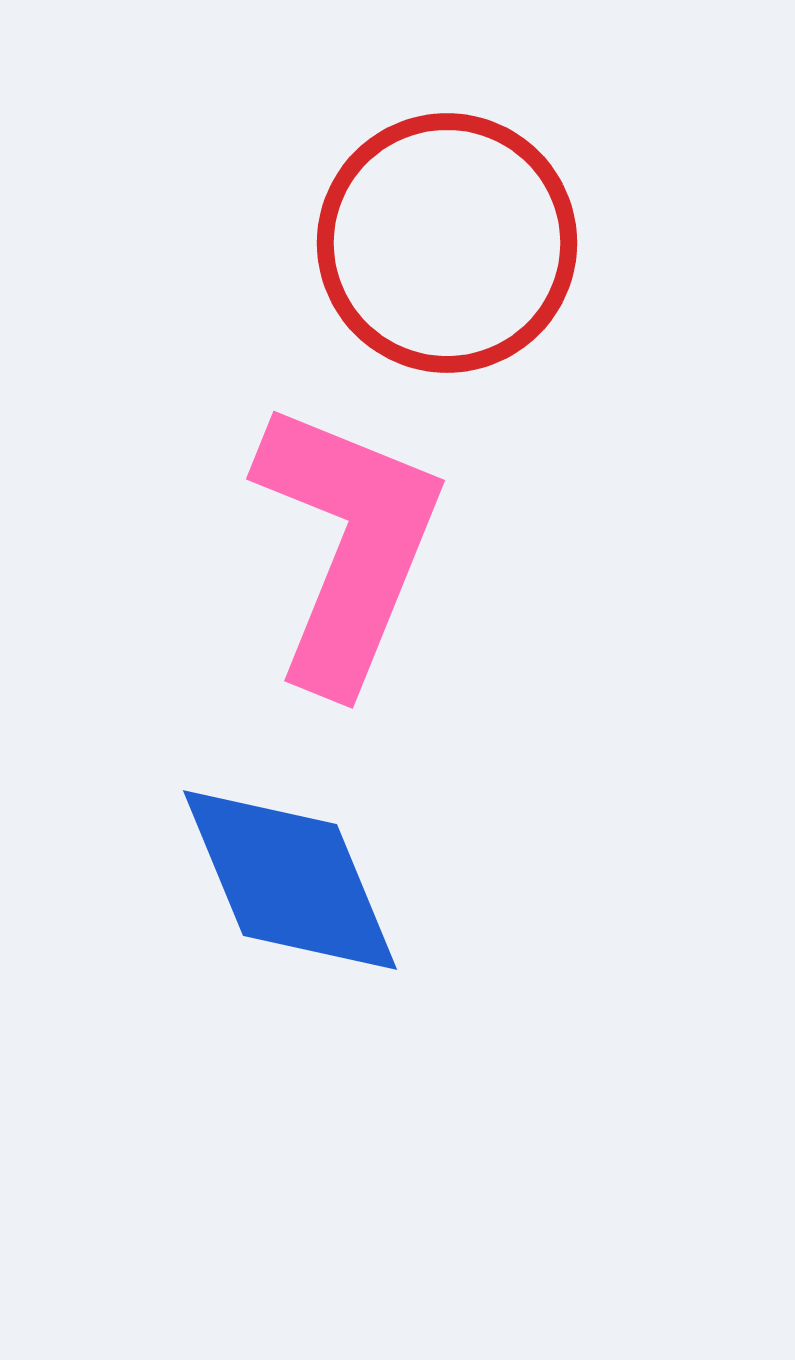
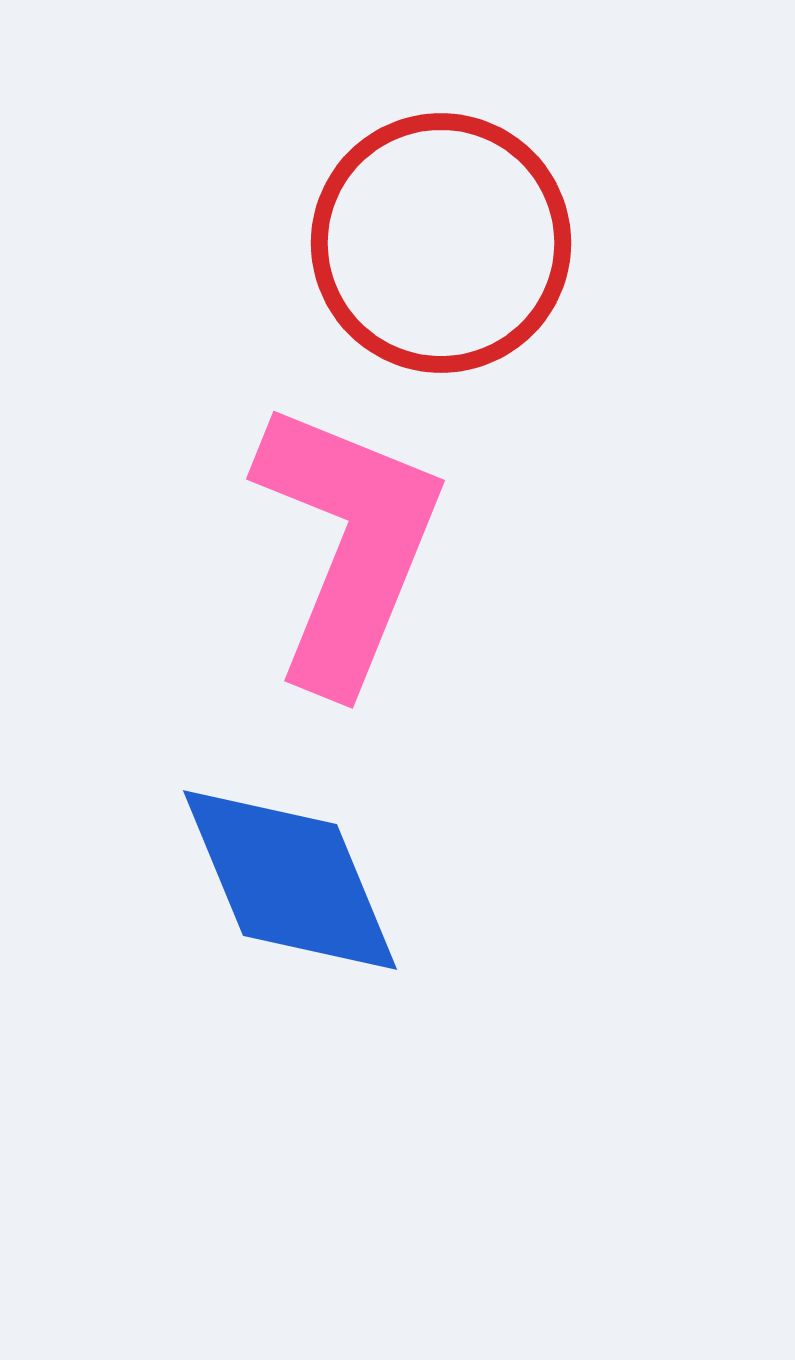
red circle: moved 6 px left
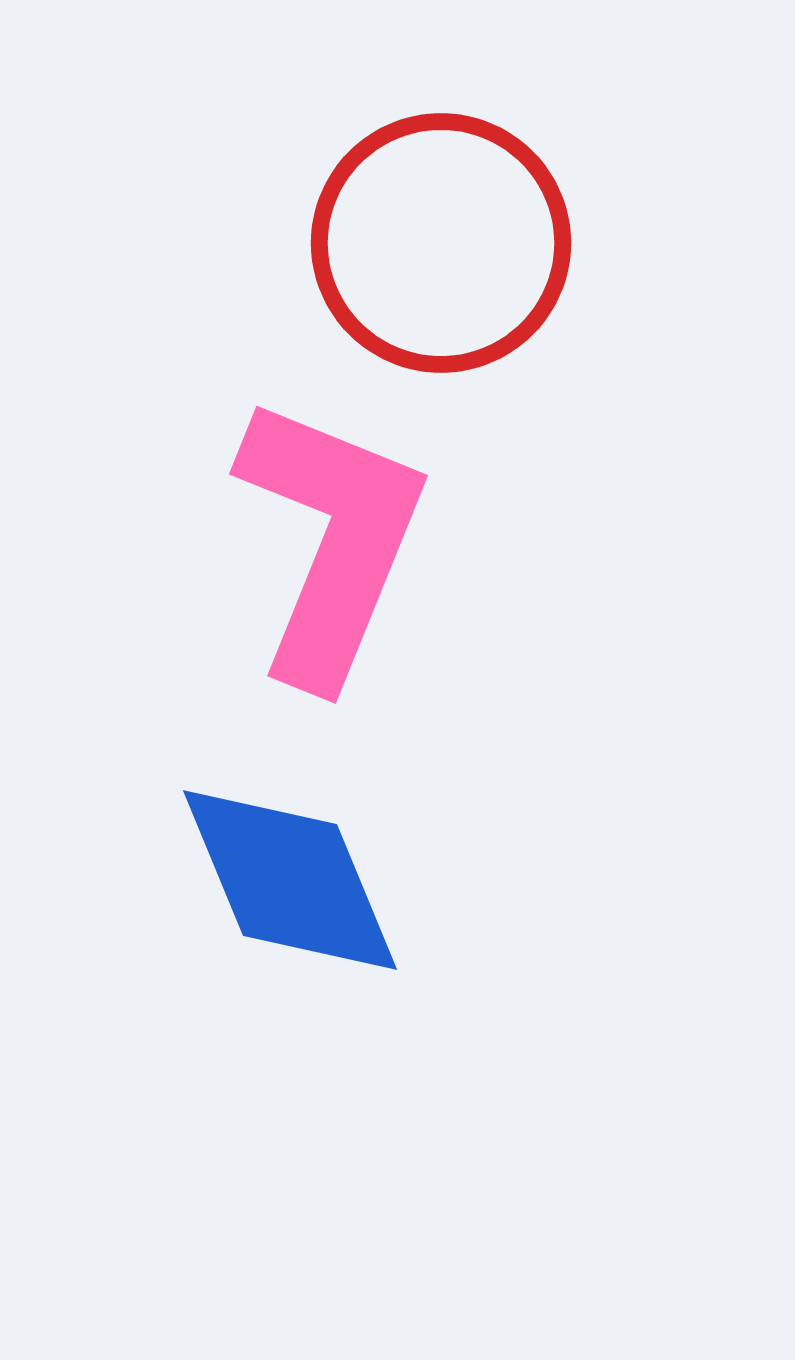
pink L-shape: moved 17 px left, 5 px up
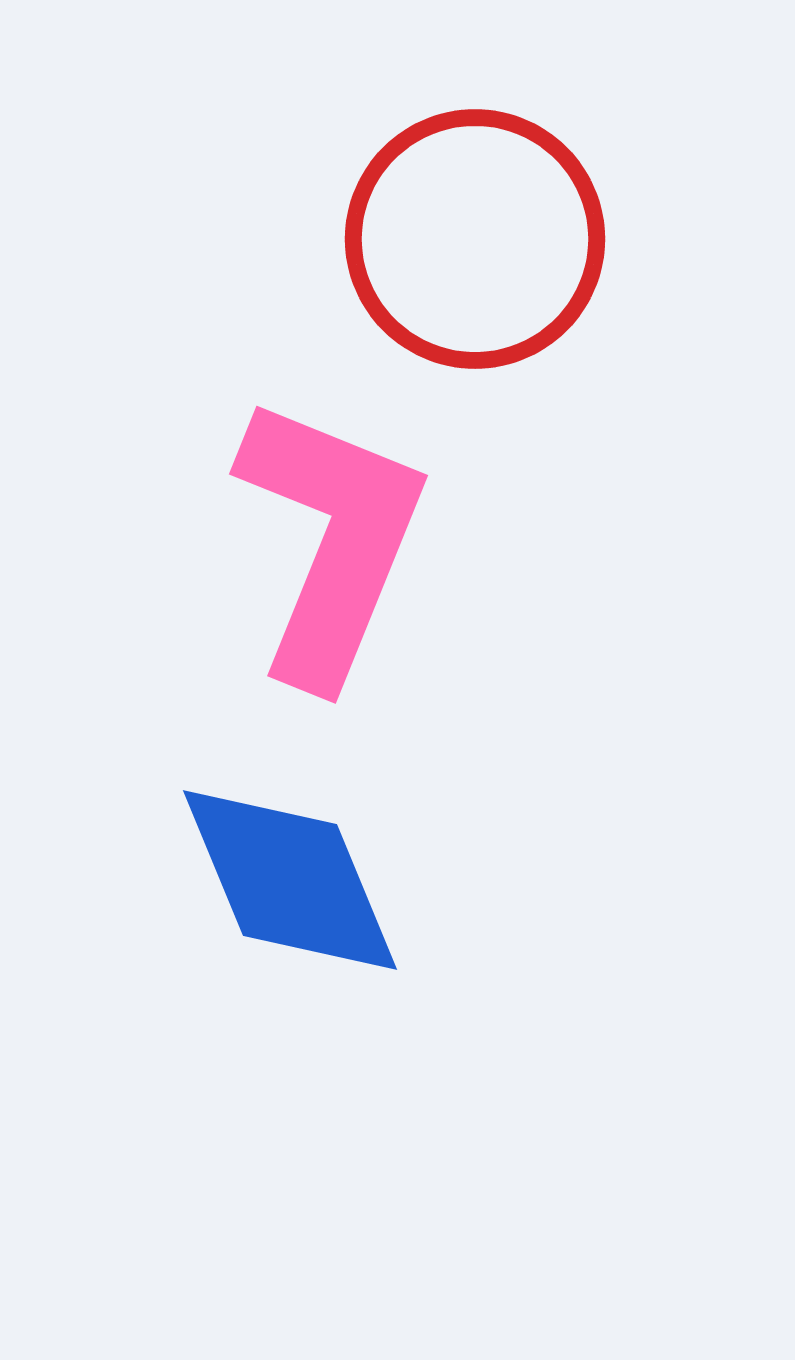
red circle: moved 34 px right, 4 px up
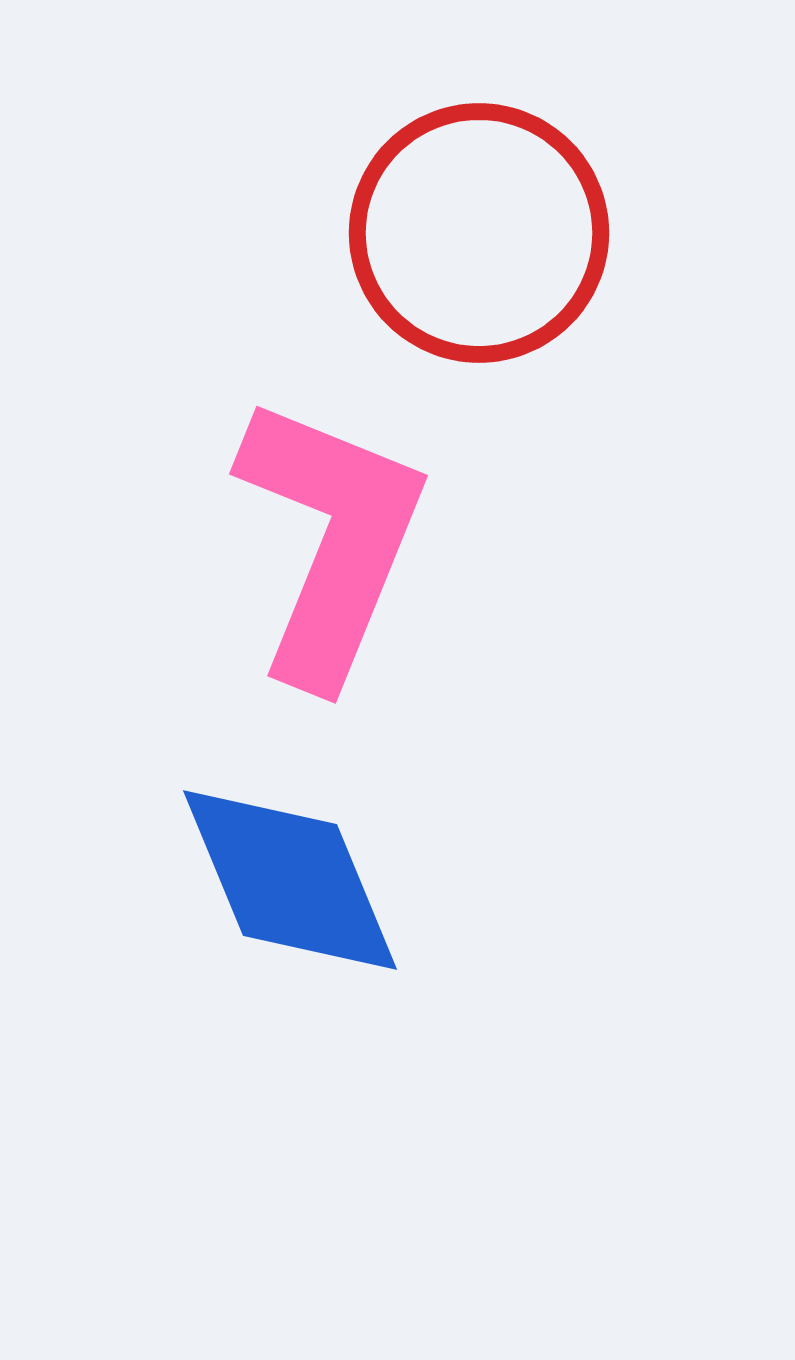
red circle: moved 4 px right, 6 px up
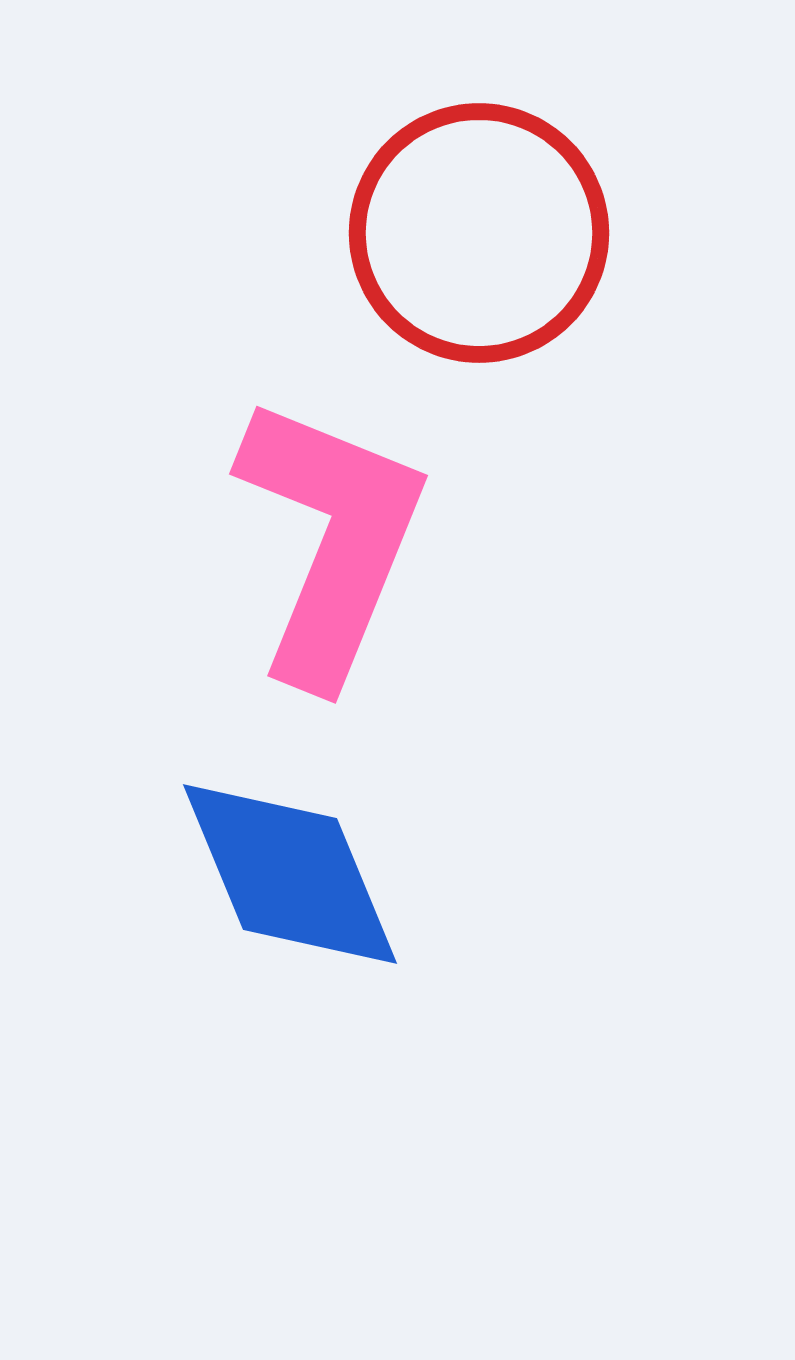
blue diamond: moved 6 px up
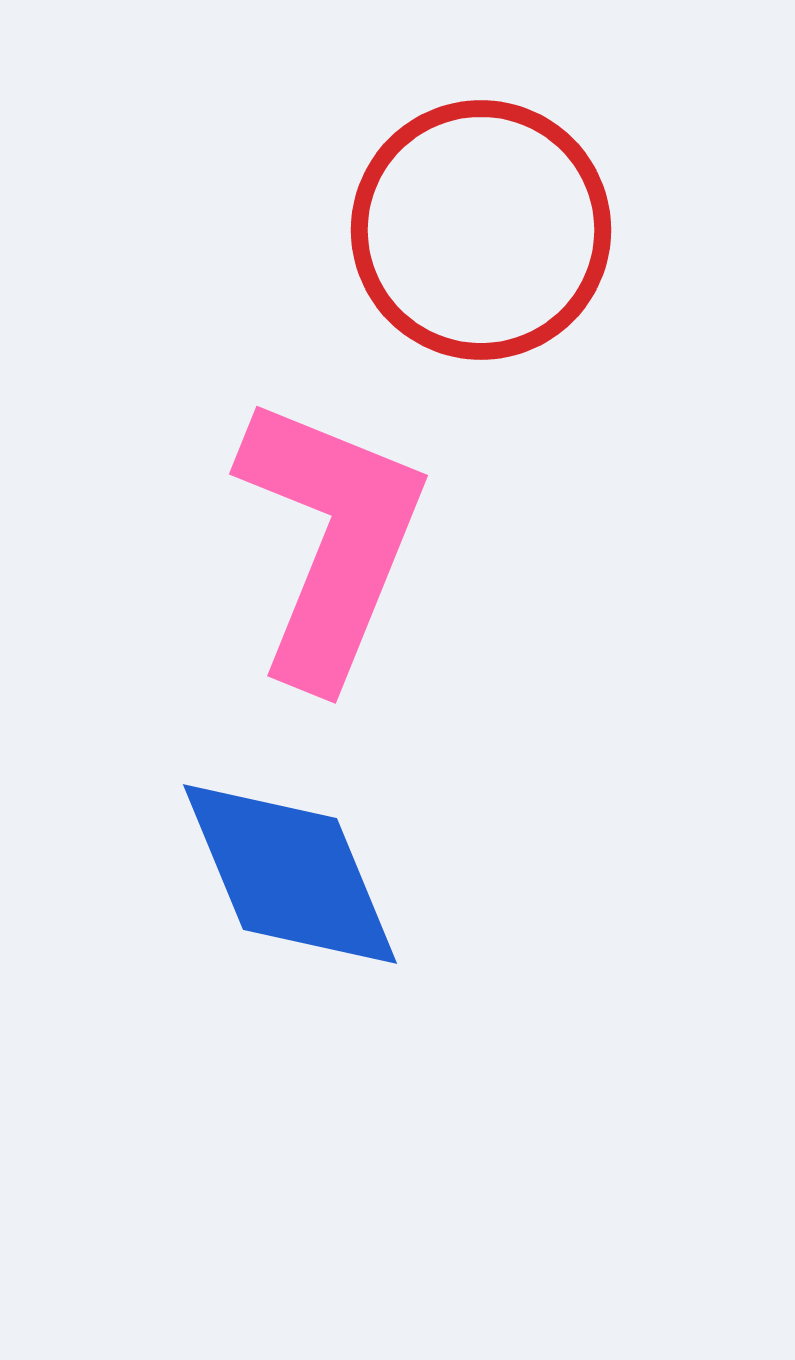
red circle: moved 2 px right, 3 px up
